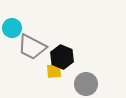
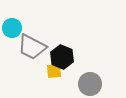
gray circle: moved 4 px right
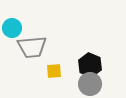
gray trapezoid: rotated 32 degrees counterclockwise
black hexagon: moved 28 px right, 8 px down
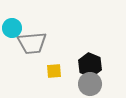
gray trapezoid: moved 4 px up
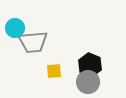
cyan circle: moved 3 px right
gray trapezoid: moved 1 px right, 1 px up
gray circle: moved 2 px left, 2 px up
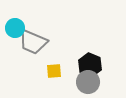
gray trapezoid: rotated 28 degrees clockwise
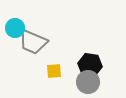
black hexagon: rotated 15 degrees counterclockwise
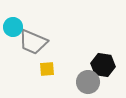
cyan circle: moved 2 px left, 1 px up
black hexagon: moved 13 px right
yellow square: moved 7 px left, 2 px up
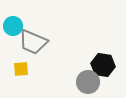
cyan circle: moved 1 px up
yellow square: moved 26 px left
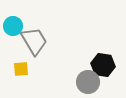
gray trapezoid: moved 1 px right, 1 px up; rotated 144 degrees counterclockwise
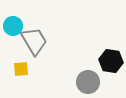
black hexagon: moved 8 px right, 4 px up
